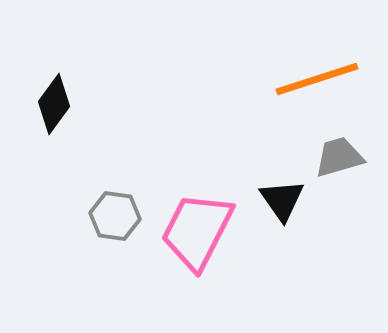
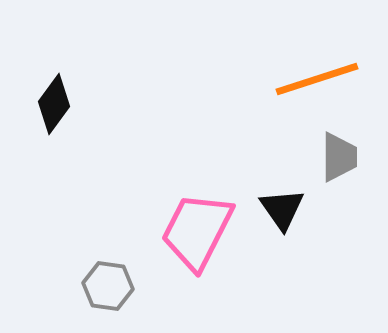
gray trapezoid: rotated 106 degrees clockwise
black triangle: moved 9 px down
gray hexagon: moved 7 px left, 70 px down
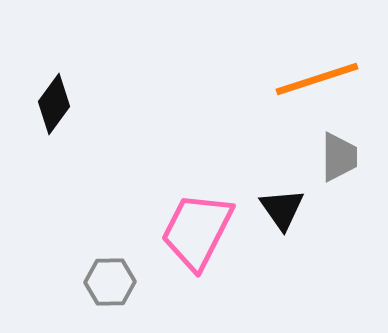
gray hexagon: moved 2 px right, 4 px up; rotated 9 degrees counterclockwise
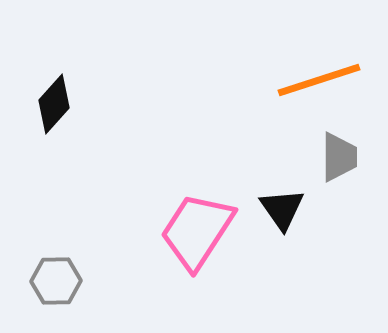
orange line: moved 2 px right, 1 px down
black diamond: rotated 6 degrees clockwise
pink trapezoid: rotated 6 degrees clockwise
gray hexagon: moved 54 px left, 1 px up
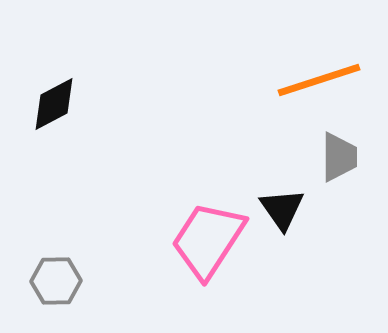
black diamond: rotated 20 degrees clockwise
pink trapezoid: moved 11 px right, 9 px down
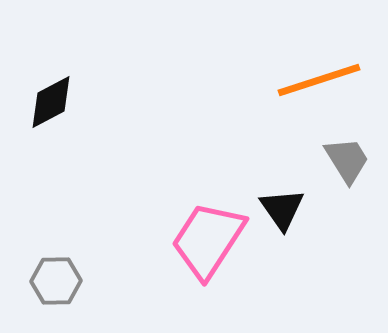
black diamond: moved 3 px left, 2 px up
gray trapezoid: moved 8 px right, 3 px down; rotated 32 degrees counterclockwise
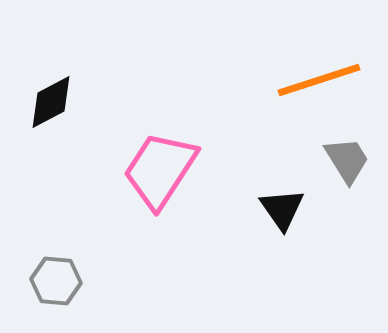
pink trapezoid: moved 48 px left, 70 px up
gray hexagon: rotated 6 degrees clockwise
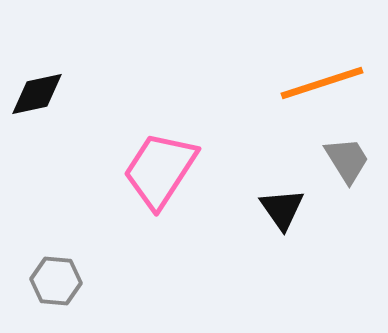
orange line: moved 3 px right, 3 px down
black diamond: moved 14 px left, 8 px up; rotated 16 degrees clockwise
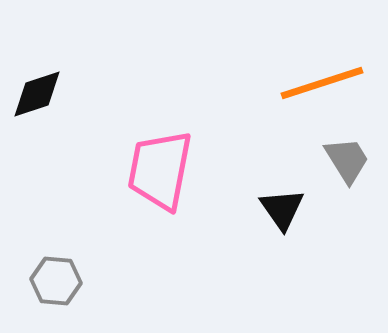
black diamond: rotated 6 degrees counterclockwise
pink trapezoid: rotated 22 degrees counterclockwise
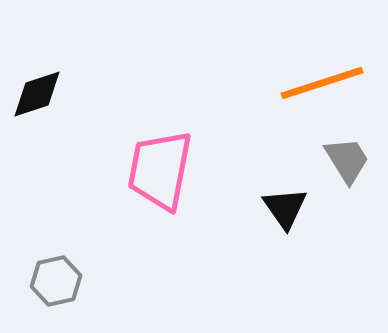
black triangle: moved 3 px right, 1 px up
gray hexagon: rotated 18 degrees counterclockwise
